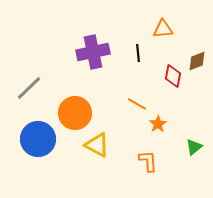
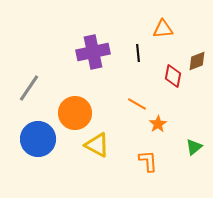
gray line: rotated 12 degrees counterclockwise
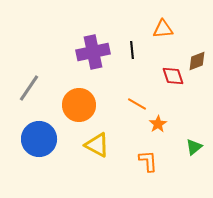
black line: moved 6 px left, 3 px up
red diamond: rotated 30 degrees counterclockwise
orange circle: moved 4 px right, 8 px up
blue circle: moved 1 px right
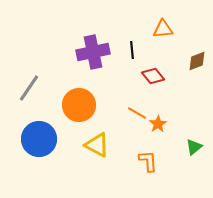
red diamond: moved 20 px left; rotated 20 degrees counterclockwise
orange line: moved 9 px down
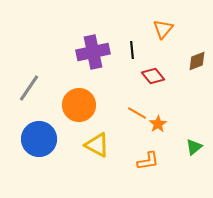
orange triangle: rotated 45 degrees counterclockwise
orange L-shape: rotated 85 degrees clockwise
